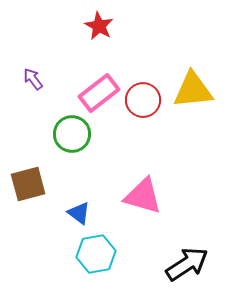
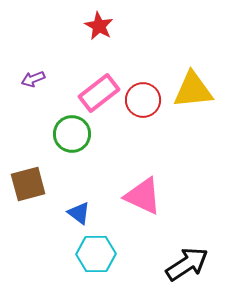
purple arrow: rotated 75 degrees counterclockwise
pink triangle: rotated 9 degrees clockwise
cyan hexagon: rotated 9 degrees clockwise
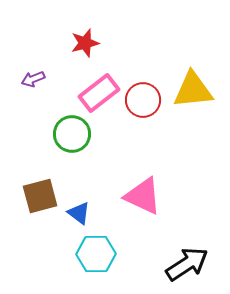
red star: moved 14 px left, 17 px down; rotated 28 degrees clockwise
brown square: moved 12 px right, 12 px down
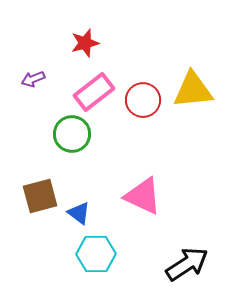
pink rectangle: moved 5 px left, 1 px up
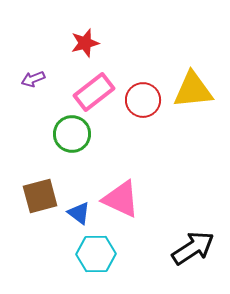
pink triangle: moved 22 px left, 3 px down
black arrow: moved 6 px right, 16 px up
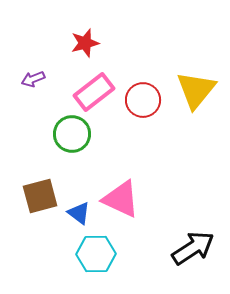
yellow triangle: moved 3 px right; rotated 45 degrees counterclockwise
